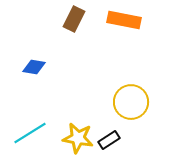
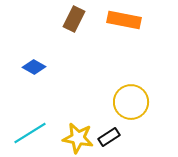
blue diamond: rotated 20 degrees clockwise
black rectangle: moved 3 px up
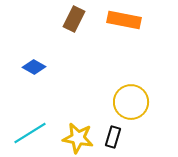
black rectangle: moved 4 px right; rotated 40 degrees counterclockwise
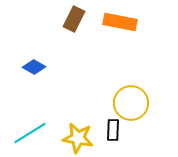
orange rectangle: moved 4 px left, 2 px down
yellow circle: moved 1 px down
black rectangle: moved 7 px up; rotated 15 degrees counterclockwise
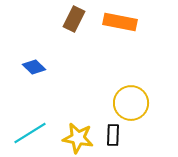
blue diamond: rotated 15 degrees clockwise
black rectangle: moved 5 px down
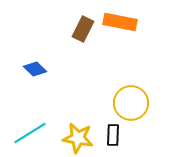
brown rectangle: moved 9 px right, 10 px down
blue diamond: moved 1 px right, 2 px down
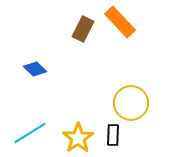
orange rectangle: rotated 36 degrees clockwise
yellow star: rotated 28 degrees clockwise
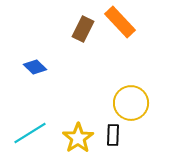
blue diamond: moved 2 px up
